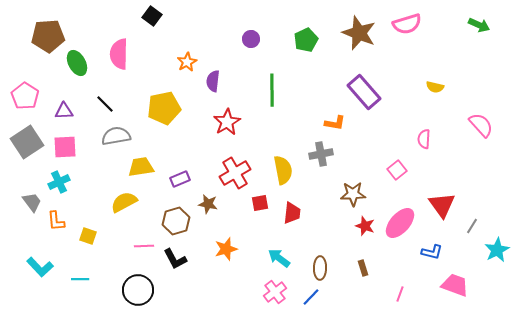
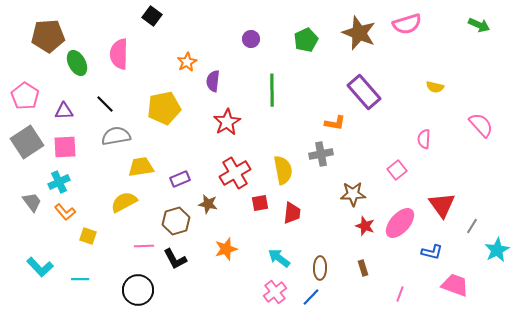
orange L-shape at (56, 221): moved 9 px right, 9 px up; rotated 35 degrees counterclockwise
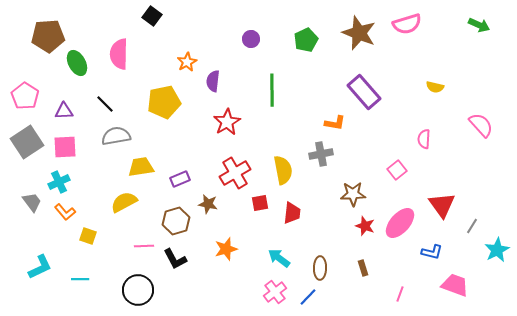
yellow pentagon at (164, 108): moved 6 px up
cyan L-shape at (40, 267): rotated 72 degrees counterclockwise
blue line at (311, 297): moved 3 px left
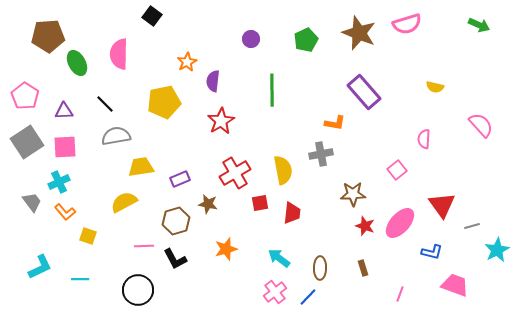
red star at (227, 122): moved 6 px left, 1 px up
gray line at (472, 226): rotated 42 degrees clockwise
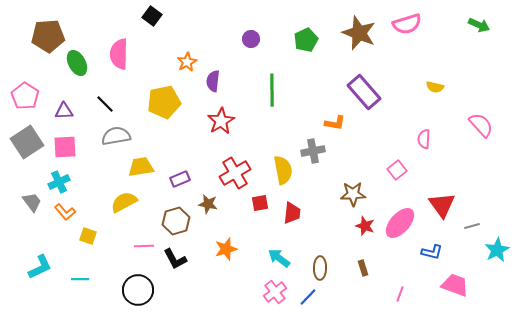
gray cross at (321, 154): moved 8 px left, 3 px up
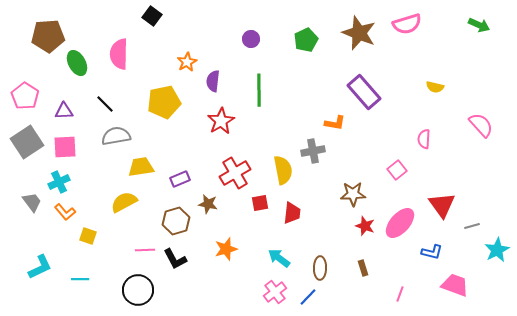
green line at (272, 90): moved 13 px left
pink line at (144, 246): moved 1 px right, 4 px down
